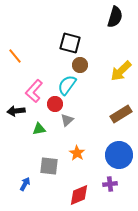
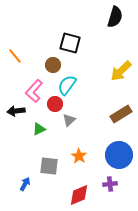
brown circle: moved 27 px left
gray triangle: moved 2 px right
green triangle: rotated 16 degrees counterclockwise
orange star: moved 2 px right, 3 px down
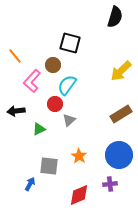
pink L-shape: moved 2 px left, 10 px up
blue arrow: moved 5 px right
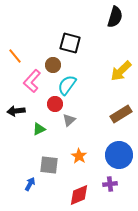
gray square: moved 1 px up
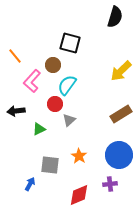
gray square: moved 1 px right
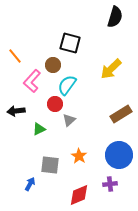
yellow arrow: moved 10 px left, 2 px up
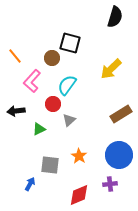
brown circle: moved 1 px left, 7 px up
red circle: moved 2 px left
